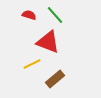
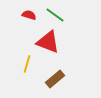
green line: rotated 12 degrees counterclockwise
yellow line: moved 5 px left; rotated 48 degrees counterclockwise
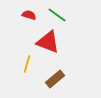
green line: moved 2 px right
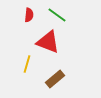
red semicircle: rotated 80 degrees clockwise
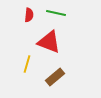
green line: moved 1 px left, 2 px up; rotated 24 degrees counterclockwise
red triangle: moved 1 px right
brown rectangle: moved 2 px up
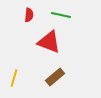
green line: moved 5 px right, 2 px down
yellow line: moved 13 px left, 14 px down
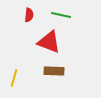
brown rectangle: moved 1 px left, 6 px up; rotated 42 degrees clockwise
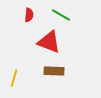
green line: rotated 18 degrees clockwise
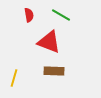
red semicircle: rotated 16 degrees counterclockwise
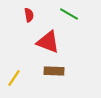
green line: moved 8 px right, 1 px up
red triangle: moved 1 px left
yellow line: rotated 18 degrees clockwise
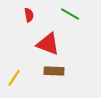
green line: moved 1 px right
red triangle: moved 2 px down
